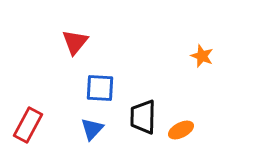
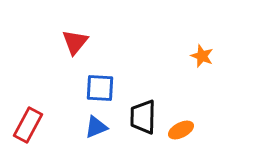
blue triangle: moved 4 px right, 2 px up; rotated 25 degrees clockwise
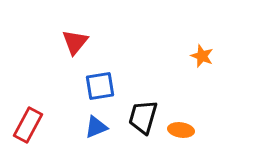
blue square: moved 2 px up; rotated 12 degrees counterclockwise
black trapezoid: rotated 15 degrees clockwise
orange ellipse: rotated 35 degrees clockwise
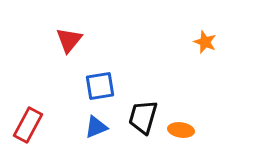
red triangle: moved 6 px left, 2 px up
orange star: moved 3 px right, 14 px up
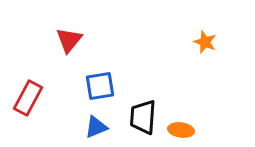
black trapezoid: rotated 12 degrees counterclockwise
red rectangle: moved 27 px up
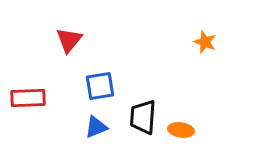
red rectangle: rotated 60 degrees clockwise
